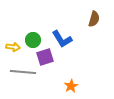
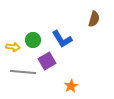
purple square: moved 2 px right, 4 px down; rotated 12 degrees counterclockwise
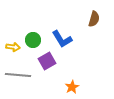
gray line: moved 5 px left, 3 px down
orange star: moved 1 px right, 1 px down
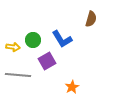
brown semicircle: moved 3 px left
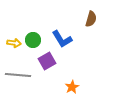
yellow arrow: moved 1 px right, 4 px up
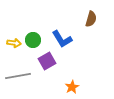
gray line: moved 1 px down; rotated 15 degrees counterclockwise
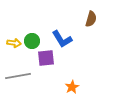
green circle: moved 1 px left, 1 px down
purple square: moved 1 px left, 3 px up; rotated 24 degrees clockwise
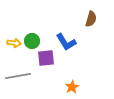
blue L-shape: moved 4 px right, 3 px down
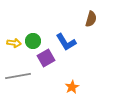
green circle: moved 1 px right
purple square: rotated 24 degrees counterclockwise
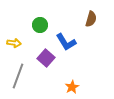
green circle: moved 7 px right, 16 px up
purple square: rotated 18 degrees counterclockwise
gray line: rotated 60 degrees counterclockwise
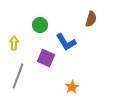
yellow arrow: rotated 96 degrees counterclockwise
purple square: rotated 18 degrees counterclockwise
